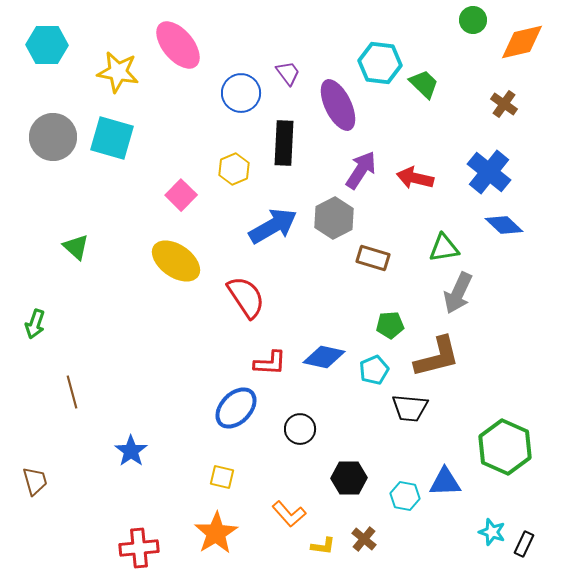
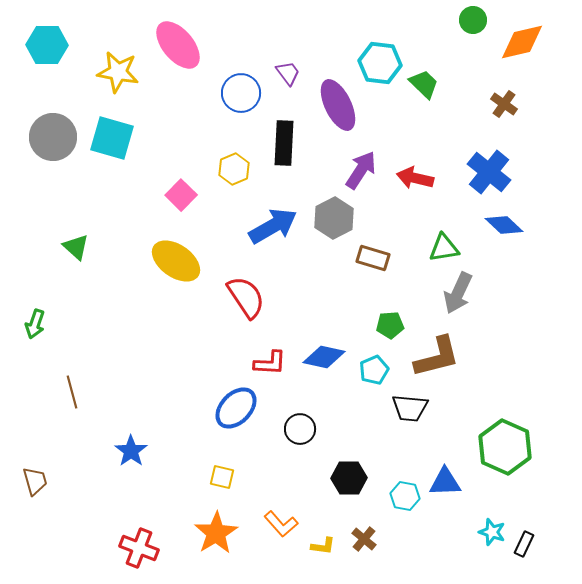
orange L-shape at (289, 514): moved 8 px left, 10 px down
red cross at (139, 548): rotated 27 degrees clockwise
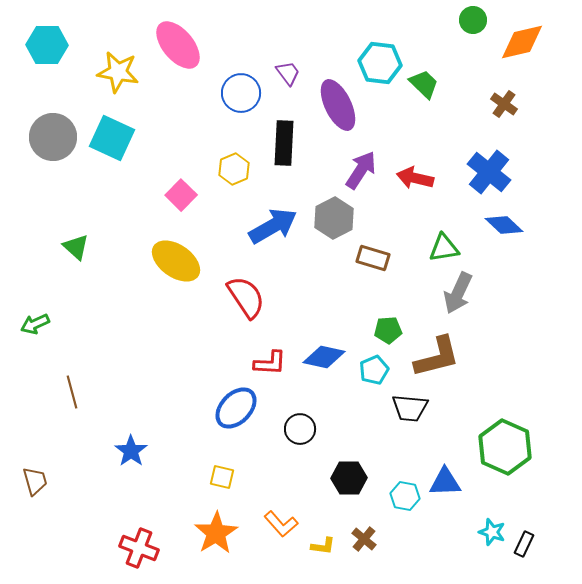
cyan square at (112, 138): rotated 9 degrees clockwise
green arrow at (35, 324): rotated 48 degrees clockwise
green pentagon at (390, 325): moved 2 px left, 5 px down
